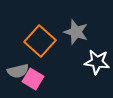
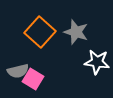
orange square: moved 9 px up
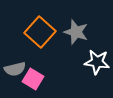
gray semicircle: moved 3 px left, 2 px up
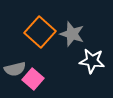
gray star: moved 4 px left, 2 px down
white star: moved 5 px left, 1 px up
pink square: rotated 10 degrees clockwise
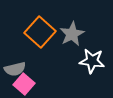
gray star: rotated 25 degrees clockwise
pink square: moved 9 px left, 5 px down
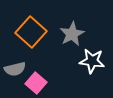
orange square: moved 9 px left
pink square: moved 12 px right, 1 px up
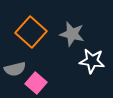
gray star: rotated 30 degrees counterclockwise
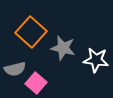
gray star: moved 9 px left, 14 px down
white star: moved 4 px right, 1 px up
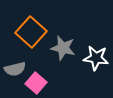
white star: moved 2 px up
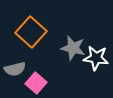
gray star: moved 10 px right
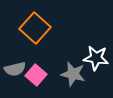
orange square: moved 4 px right, 4 px up
gray star: moved 26 px down
pink square: moved 8 px up
